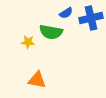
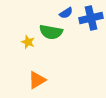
yellow star: rotated 16 degrees clockwise
orange triangle: rotated 42 degrees counterclockwise
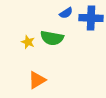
blue cross: rotated 15 degrees clockwise
green semicircle: moved 1 px right, 6 px down
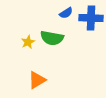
yellow star: rotated 24 degrees clockwise
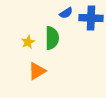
green semicircle: rotated 100 degrees counterclockwise
orange triangle: moved 9 px up
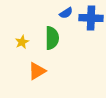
yellow star: moved 6 px left
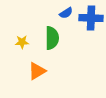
yellow star: rotated 24 degrees clockwise
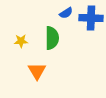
yellow star: moved 1 px left, 1 px up
orange triangle: rotated 30 degrees counterclockwise
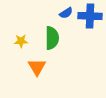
blue cross: moved 1 px left, 2 px up
orange triangle: moved 4 px up
